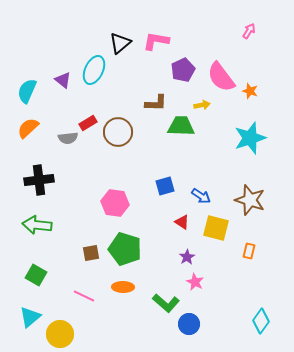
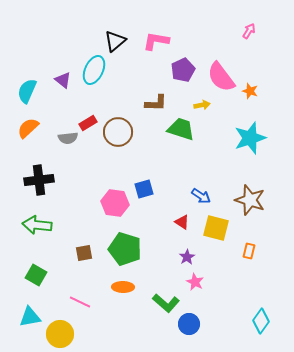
black triangle: moved 5 px left, 2 px up
green trapezoid: moved 3 px down; rotated 16 degrees clockwise
blue square: moved 21 px left, 3 px down
brown square: moved 7 px left
pink line: moved 4 px left, 6 px down
cyan triangle: rotated 30 degrees clockwise
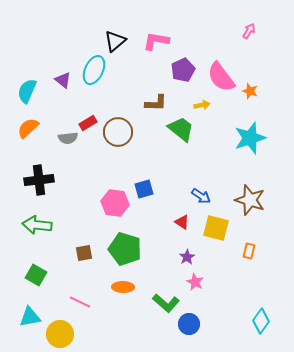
green trapezoid: rotated 20 degrees clockwise
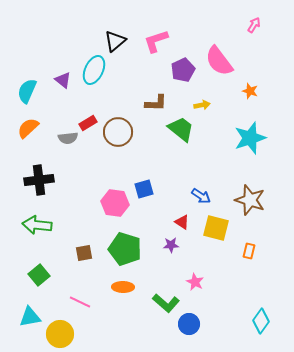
pink arrow: moved 5 px right, 6 px up
pink L-shape: rotated 28 degrees counterclockwise
pink semicircle: moved 2 px left, 16 px up
purple star: moved 16 px left, 12 px up; rotated 28 degrees clockwise
green square: moved 3 px right; rotated 20 degrees clockwise
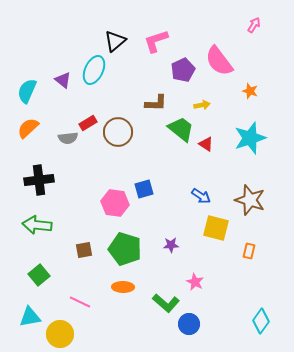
red triangle: moved 24 px right, 78 px up
brown square: moved 3 px up
